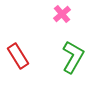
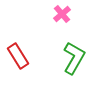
green L-shape: moved 1 px right, 1 px down
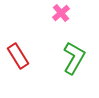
pink cross: moved 1 px left, 1 px up
